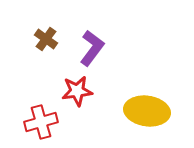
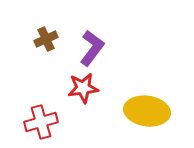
brown cross: rotated 30 degrees clockwise
red star: moved 6 px right, 3 px up
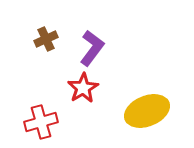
red star: rotated 24 degrees counterclockwise
yellow ellipse: rotated 30 degrees counterclockwise
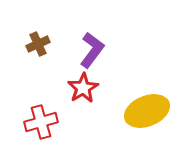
brown cross: moved 8 px left, 5 px down
purple L-shape: moved 2 px down
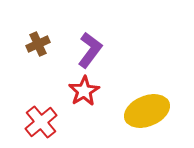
purple L-shape: moved 2 px left
red star: moved 1 px right, 3 px down
red cross: rotated 24 degrees counterclockwise
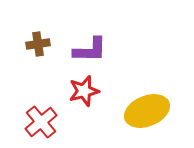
brown cross: rotated 15 degrees clockwise
purple L-shape: rotated 54 degrees clockwise
red star: rotated 16 degrees clockwise
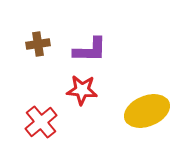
red star: moved 2 px left, 1 px up; rotated 20 degrees clockwise
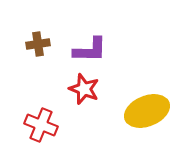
red star: moved 2 px right, 1 px up; rotated 16 degrees clockwise
red cross: moved 3 px down; rotated 28 degrees counterclockwise
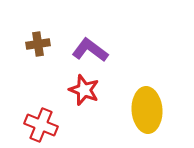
purple L-shape: rotated 144 degrees counterclockwise
red star: moved 1 px down
yellow ellipse: moved 1 px up; rotated 72 degrees counterclockwise
